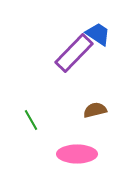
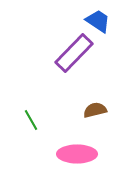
blue trapezoid: moved 13 px up
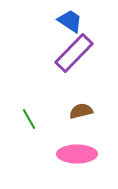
blue trapezoid: moved 28 px left
brown semicircle: moved 14 px left, 1 px down
green line: moved 2 px left, 1 px up
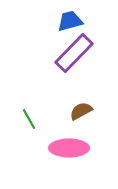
blue trapezoid: rotated 48 degrees counterclockwise
brown semicircle: rotated 15 degrees counterclockwise
pink ellipse: moved 8 px left, 6 px up
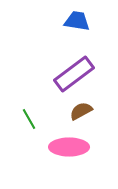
blue trapezoid: moved 7 px right; rotated 24 degrees clockwise
purple rectangle: moved 21 px down; rotated 9 degrees clockwise
pink ellipse: moved 1 px up
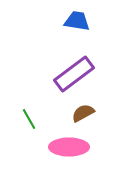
brown semicircle: moved 2 px right, 2 px down
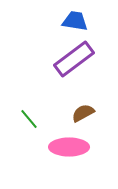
blue trapezoid: moved 2 px left
purple rectangle: moved 15 px up
green line: rotated 10 degrees counterclockwise
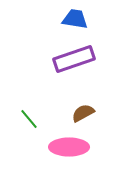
blue trapezoid: moved 2 px up
purple rectangle: rotated 18 degrees clockwise
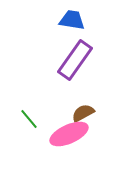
blue trapezoid: moved 3 px left, 1 px down
purple rectangle: moved 1 px right, 1 px down; rotated 36 degrees counterclockwise
pink ellipse: moved 13 px up; rotated 24 degrees counterclockwise
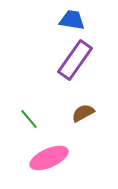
pink ellipse: moved 20 px left, 24 px down
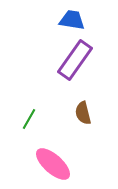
brown semicircle: rotated 75 degrees counterclockwise
green line: rotated 70 degrees clockwise
pink ellipse: moved 4 px right, 6 px down; rotated 66 degrees clockwise
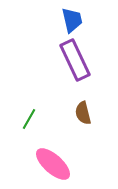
blue trapezoid: rotated 68 degrees clockwise
purple rectangle: rotated 60 degrees counterclockwise
